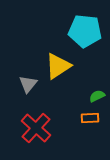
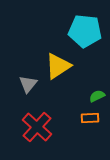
red cross: moved 1 px right, 1 px up
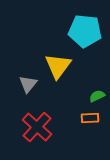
yellow triangle: rotated 20 degrees counterclockwise
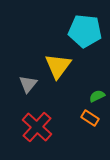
orange rectangle: rotated 36 degrees clockwise
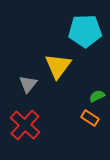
cyan pentagon: rotated 8 degrees counterclockwise
red cross: moved 12 px left, 2 px up
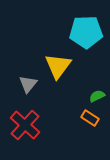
cyan pentagon: moved 1 px right, 1 px down
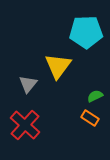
green semicircle: moved 2 px left
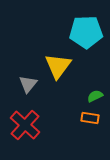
orange rectangle: rotated 24 degrees counterclockwise
